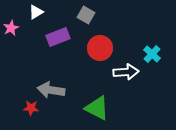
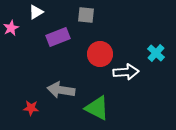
gray square: rotated 24 degrees counterclockwise
red circle: moved 6 px down
cyan cross: moved 4 px right, 1 px up
gray arrow: moved 10 px right
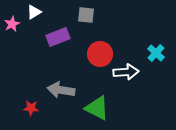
white triangle: moved 2 px left
pink star: moved 1 px right, 4 px up
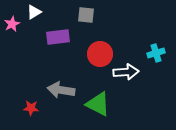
purple rectangle: rotated 15 degrees clockwise
cyan cross: rotated 30 degrees clockwise
green triangle: moved 1 px right, 4 px up
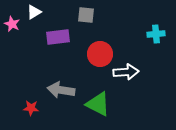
pink star: rotated 21 degrees counterclockwise
cyan cross: moved 19 px up; rotated 12 degrees clockwise
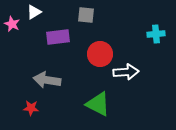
gray arrow: moved 14 px left, 10 px up
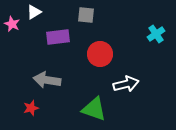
cyan cross: rotated 30 degrees counterclockwise
white arrow: moved 12 px down; rotated 10 degrees counterclockwise
green triangle: moved 4 px left, 5 px down; rotated 8 degrees counterclockwise
red star: rotated 21 degrees counterclockwise
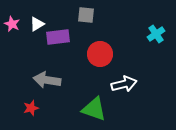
white triangle: moved 3 px right, 12 px down
white arrow: moved 2 px left
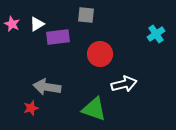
gray arrow: moved 7 px down
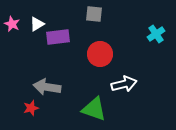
gray square: moved 8 px right, 1 px up
